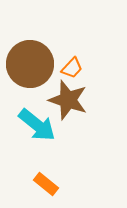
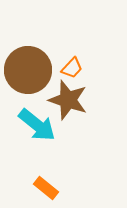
brown circle: moved 2 px left, 6 px down
orange rectangle: moved 4 px down
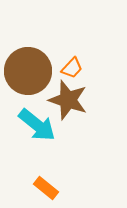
brown circle: moved 1 px down
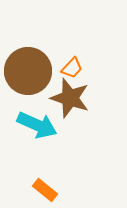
brown star: moved 2 px right, 2 px up
cyan arrow: rotated 15 degrees counterclockwise
orange rectangle: moved 1 px left, 2 px down
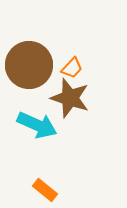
brown circle: moved 1 px right, 6 px up
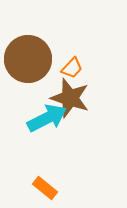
brown circle: moved 1 px left, 6 px up
cyan arrow: moved 10 px right, 7 px up; rotated 51 degrees counterclockwise
orange rectangle: moved 2 px up
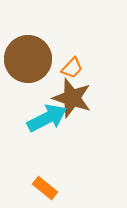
brown star: moved 2 px right
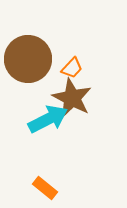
brown star: rotated 9 degrees clockwise
cyan arrow: moved 1 px right, 1 px down
